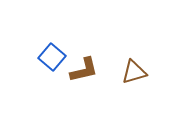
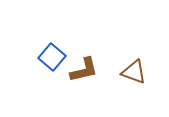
brown triangle: rotated 36 degrees clockwise
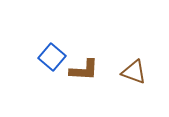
brown L-shape: rotated 16 degrees clockwise
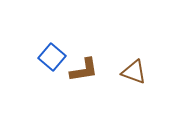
brown L-shape: rotated 12 degrees counterclockwise
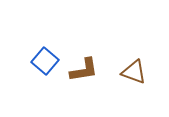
blue square: moved 7 px left, 4 px down
